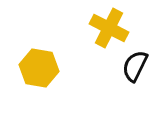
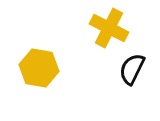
black semicircle: moved 3 px left, 3 px down
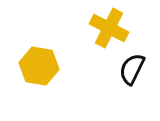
yellow hexagon: moved 2 px up
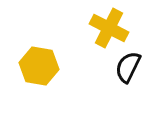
black semicircle: moved 4 px left, 2 px up
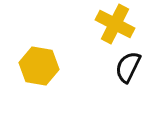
yellow cross: moved 6 px right, 4 px up
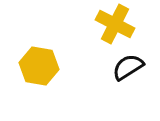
black semicircle: rotated 32 degrees clockwise
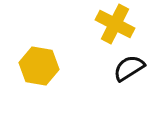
black semicircle: moved 1 px right, 1 px down
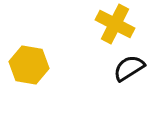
yellow hexagon: moved 10 px left, 1 px up
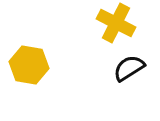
yellow cross: moved 1 px right, 1 px up
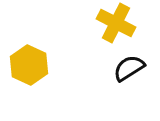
yellow hexagon: rotated 15 degrees clockwise
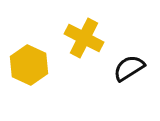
yellow cross: moved 32 px left, 15 px down
